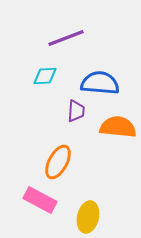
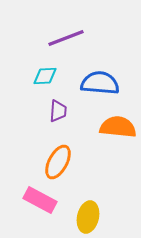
purple trapezoid: moved 18 px left
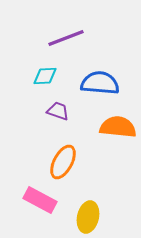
purple trapezoid: rotated 75 degrees counterclockwise
orange ellipse: moved 5 px right
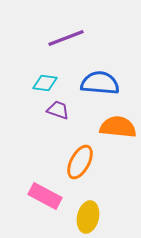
cyan diamond: moved 7 px down; rotated 10 degrees clockwise
purple trapezoid: moved 1 px up
orange ellipse: moved 17 px right
pink rectangle: moved 5 px right, 4 px up
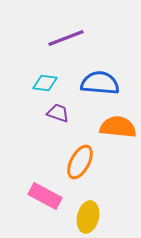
purple trapezoid: moved 3 px down
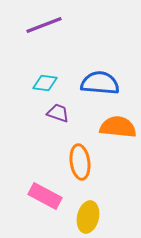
purple line: moved 22 px left, 13 px up
orange ellipse: rotated 36 degrees counterclockwise
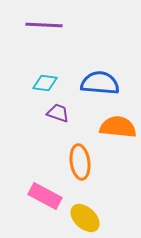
purple line: rotated 24 degrees clockwise
yellow ellipse: moved 3 px left, 1 px down; rotated 60 degrees counterclockwise
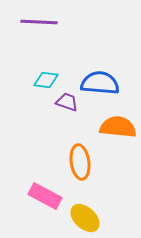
purple line: moved 5 px left, 3 px up
cyan diamond: moved 1 px right, 3 px up
purple trapezoid: moved 9 px right, 11 px up
